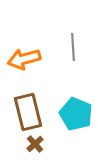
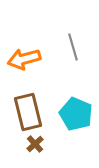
gray line: rotated 12 degrees counterclockwise
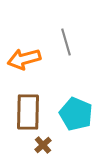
gray line: moved 7 px left, 5 px up
brown rectangle: rotated 15 degrees clockwise
brown cross: moved 8 px right, 1 px down
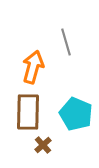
orange arrow: moved 9 px right, 8 px down; rotated 120 degrees clockwise
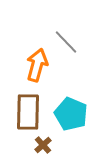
gray line: rotated 28 degrees counterclockwise
orange arrow: moved 4 px right, 2 px up
cyan pentagon: moved 5 px left
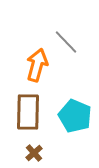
cyan pentagon: moved 4 px right, 2 px down
brown cross: moved 9 px left, 8 px down
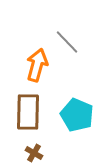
gray line: moved 1 px right
cyan pentagon: moved 2 px right, 1 px up
brown cross: rotated 18 degrees counterclockwise
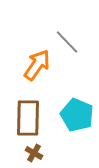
orange arrow: rotated 20 degrees clockwise
brown rectangle: moved 6 px down
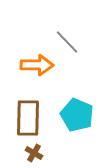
orange arrow: rotated 56 degrees clockwise
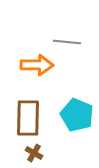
gray line: rotated 40 degrees counterclockwise
